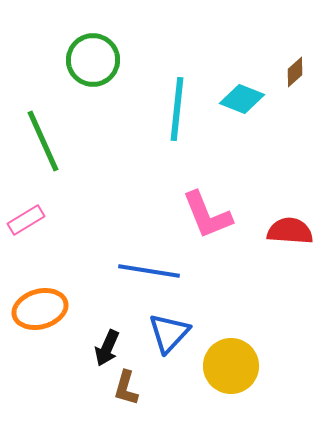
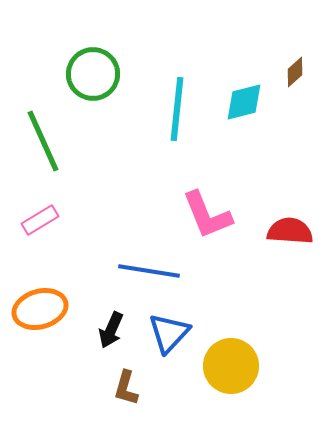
green circle: moved 14 px down
cyan diamond: moved 2 px right, 3 px down; rotated 36 degrees counterclockwise
pink rectangle: moved 14 px right
black arrow: moved 4 px right, 18 px up
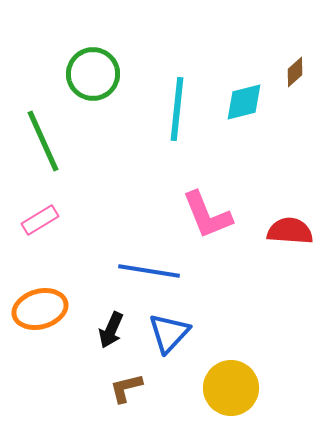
yellow circle: moved 22 px down
brown L-shape: rotated 60 degrees clockwise
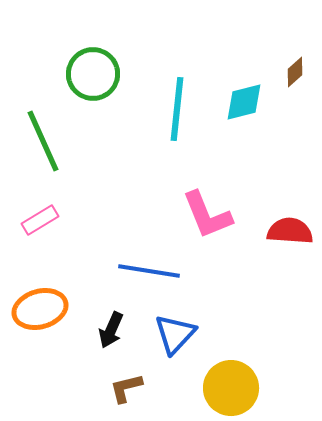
blue triangle: moved 6 px right, 1 px down
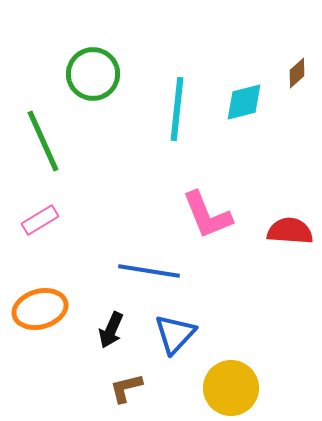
brown diamond: moved 2 px right, 1 px down
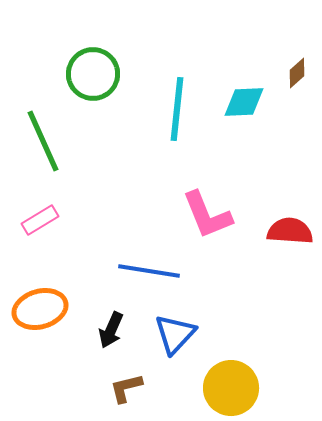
cyan diamond: rotated 12 degrees clockwise
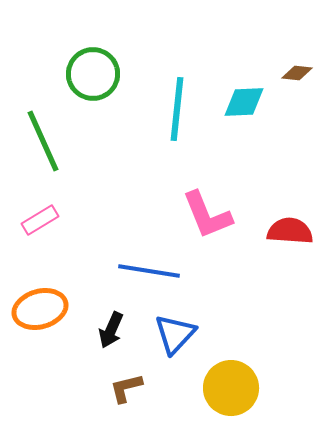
brown diamond: rotated 48 degrees clockwise
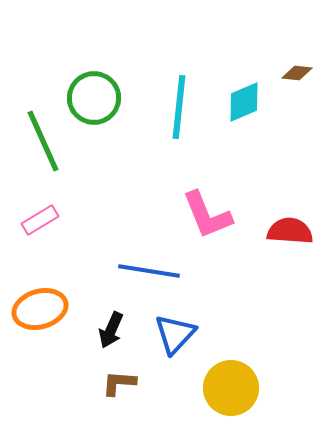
green circle: moved 1 px right, 24 px down
cyan diamond: rotated 21 degrees counterclockwise
cyan line: moved 2 px right, 2 px up
brown L-shape: moved 7 px left, 5 px up; rotated 18 degrees clockwise
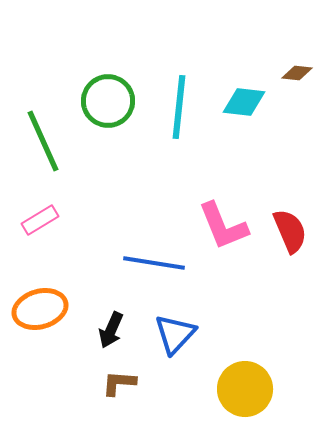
green circle: moved 14 px right, 3 px down
cyan diamond: rotated 30 degrees clockwise
pink L-shape: moved 16 px right, 11 px down
red semicircle: rotated 63 degrees clockwise
blue line: moved 5 px right, 8 px up
yellow circle: moved 14 px right, 1 px down
